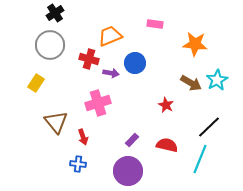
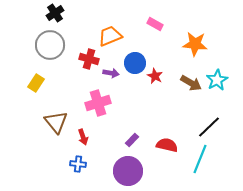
pink rectangle: rotated 21 degrees clockwise
red star: moved 11 px left, 29 px up
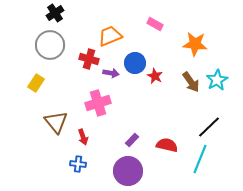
brown arrow: moved 1 px up; rotated 25 degrees clockwise
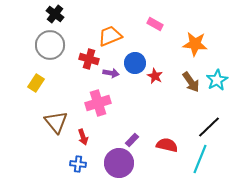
black cross: moved 1 px down; rotated 18 degrees counterclockwise
purple circle: moved 9 px left, 8 px up
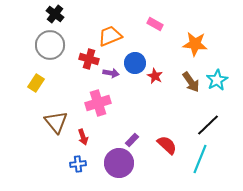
black line: moved 1 px left, 2 px up
red semicircle: rotated 30 degrees clockwise
blue cross: rotated 14 degrees counterclockwise
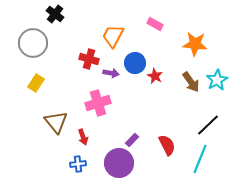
orange trapezoid: moved 3 px right; rotated 40 degrees counterclockwise
gray circle: moved 17 px left, 2 px up
red semicircle: rotated 20 degrees clockwise
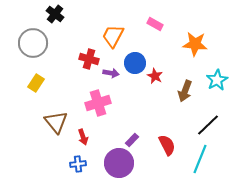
brown arrow: moved 6 px left, 9 px down; rotated 55 degrees clockwise
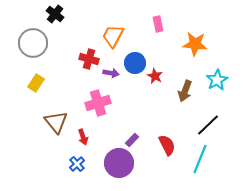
pink rectangle: moved 3 px right; rotated 49 degrees clockwise
blue cross: moved 1 px left; rotated 35 degrees counterclockwise
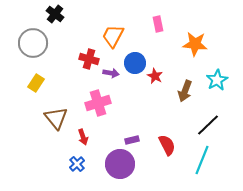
brown triangle: moved 4 px up
purple rectangle: rotated 32 degrees clockwise
cyan line: moved 2 px right, 1 px down
purple circle: moved 1 px right, 1 px down
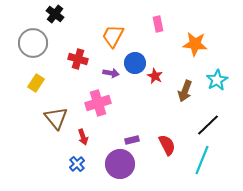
red cross: moved 11 px left
